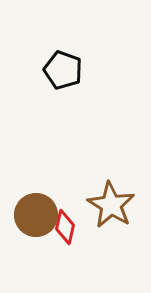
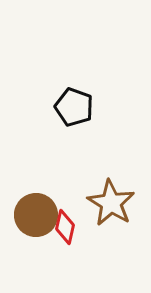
black pentagon: moved 11 px right, 37 px down
brown star: moved 2 px up
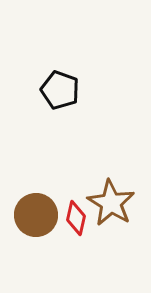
black pentagon: moved 14 px left, 17 px up
red diamond: moved 11 px right, 9 px up
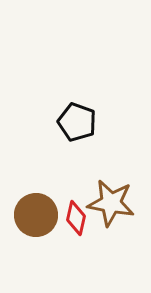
black pentagon: moved 17 px right, 32 px down
brown star: rotated 21 degrees counterclockwise
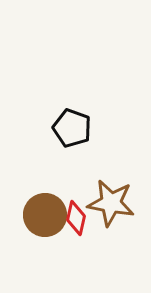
black pentagon: moved 5 px left, 6 px down
brown circle: moved 9 px right
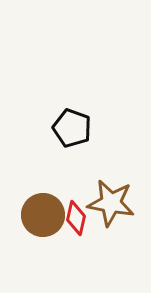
brown circle: moved 2 px left
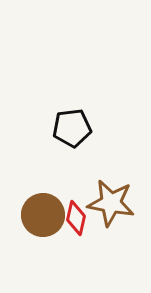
black pentagon: rotated 27 degrees counterclockwise
